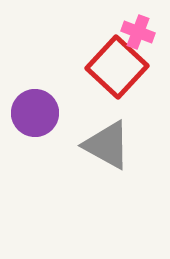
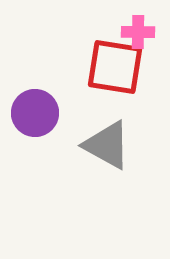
pink cross: rotated 20 degrees counterclockwise
red square: moved 2 px left; rotated 34 degrees counterclockwise
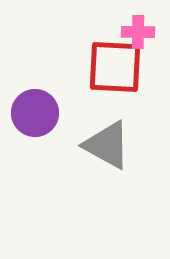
red square: rotated 6 degrees counterclockwise
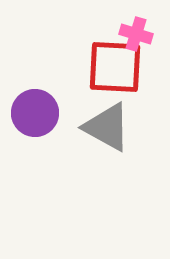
pink cross: moved 2 px left, 2 px down; rotated 16 degrees clockwise
gray triangle: moved 18 px up
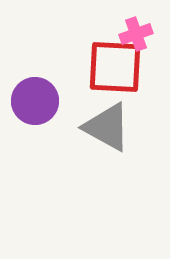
pink cross: rotated 36 degrees counterclockwise
purple circle: moved 12 px up
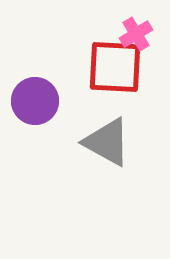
pink cross: rotated 12 degrees counterclockwise
gray triangle: moved 15 px down
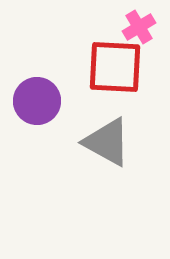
pink cross: moved 3 px right, 7 px up
purple circle: moved 2 px right
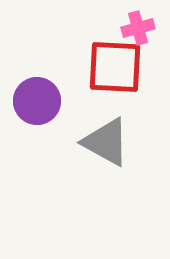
pink cross: moved 1 px left, 1 px down; rotated 16 degrees clockwise
gray triangle: moved 1 px left
